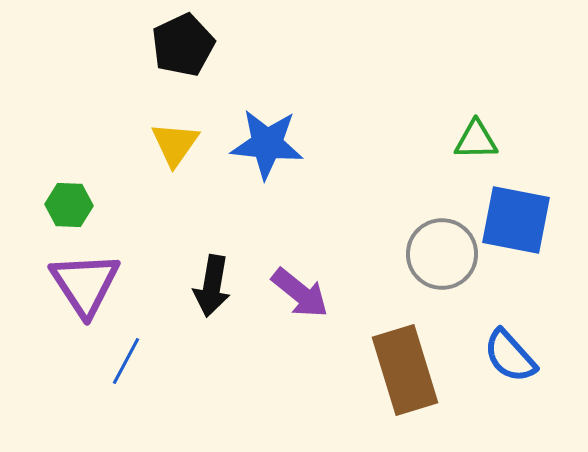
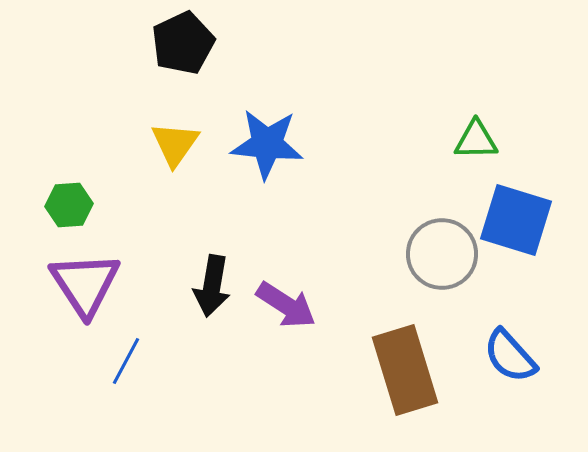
black pentagon: moved 2 px up
green hexagon: rotated 6 degrees counterclockwise
blue square: rotated 6 degrees clockwise
purple arrow: moved 14 px left, 12 px down; rotated 6 degrees counterclockwise
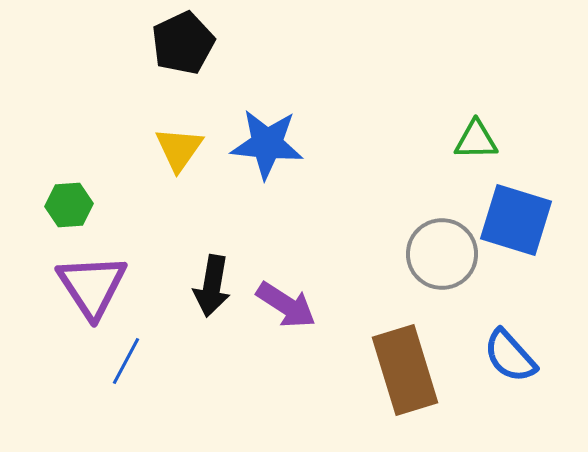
yellow triangle: moved 4 px right, 5 px down
purple triangle: moved 7 px right, 2 px down
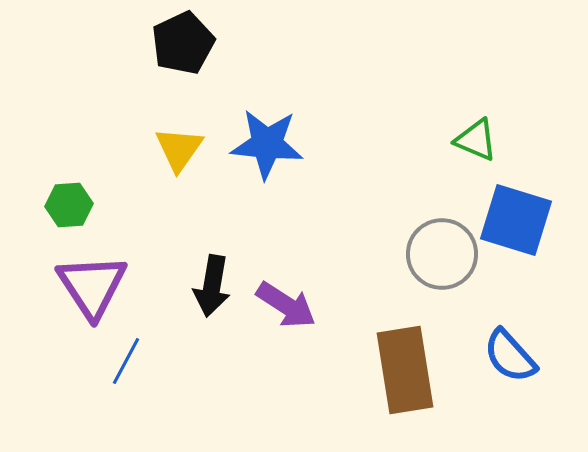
green triangle: rotated 24 degrees clockwise
brown rectangle: rotated 8 degrees clockwise
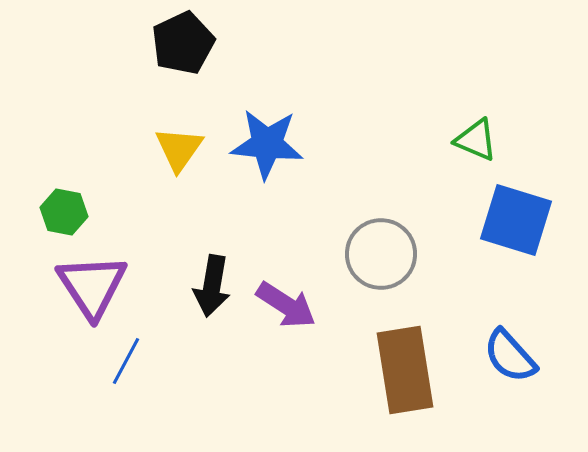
green hexagon: moved 5 px left, 7 px down; rotated 15 degrees clockwise
gray circle: moved 61 px left
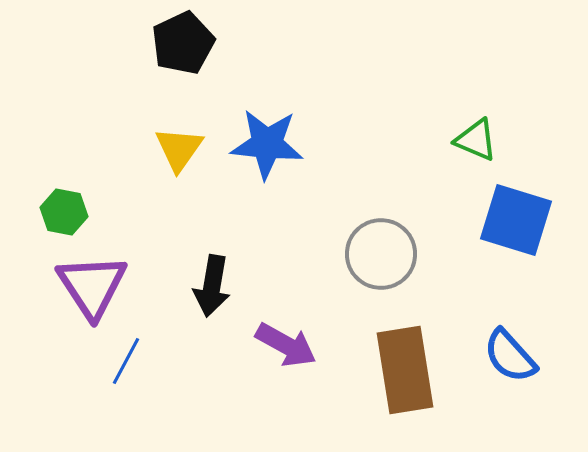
purple arrow: moved 40 px down; rotated 4 degrees counterclockwise
